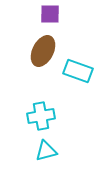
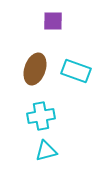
purple square: moved 3 px right, 7 px down
brown ellipse: moved 8 px left, 18 px down; rotated 8 degrees counterclockwise
cyan rectangle: moved 2 px left
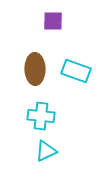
brown ellipse: rotated 20 degrees counterclockwise
cyan cross: rotated 16 degrees clockwise
cyan triangle: rotated 10 degrees counterclockwise
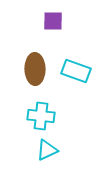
cyan triangle: moved 1 px right, 1 px up
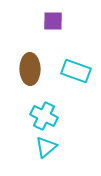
brown ellipse: moved 5 px left
cyan cross: moved 3 px right; rotated 20 degrees clockwise
cyan triangle: moved 1 px left, 3 px up; rotated 15 degrees counterclockwise
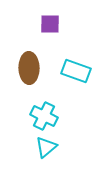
purple square: moved 3 px left, 3 px down
brown ellipse: moved 1 px left, 1 px up
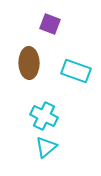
purple square: rotated 20 degrees clockwise
brown ellipse: moved 5 px up
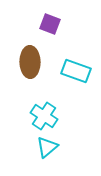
brown ellipse: moved 1 px right, 1 px up
cyan cross: rotated 8 degrees clockwise
cyan triangle: moved 1 px right
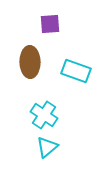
purple square: rotated 25 degrees counterclockwise
cyan cross: moved 1 px up
